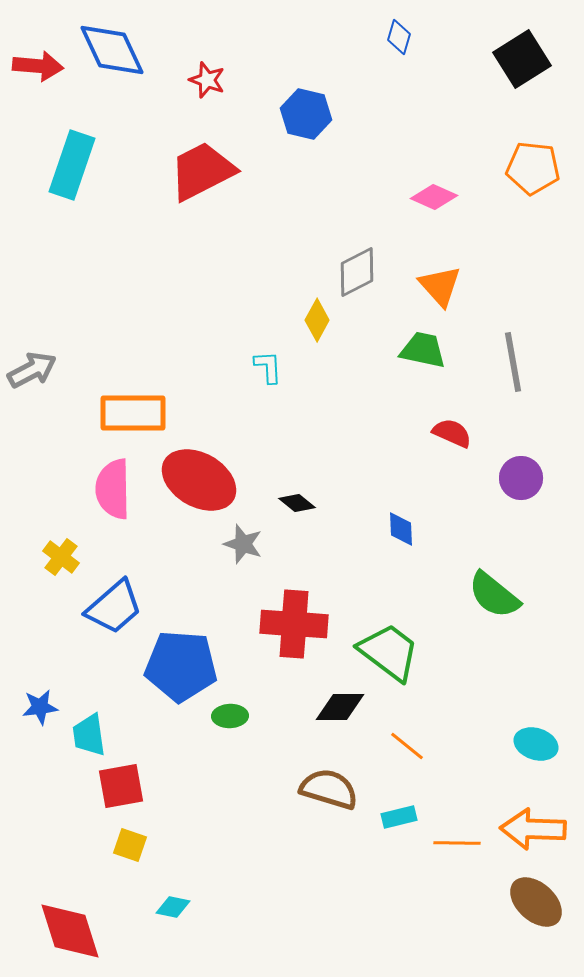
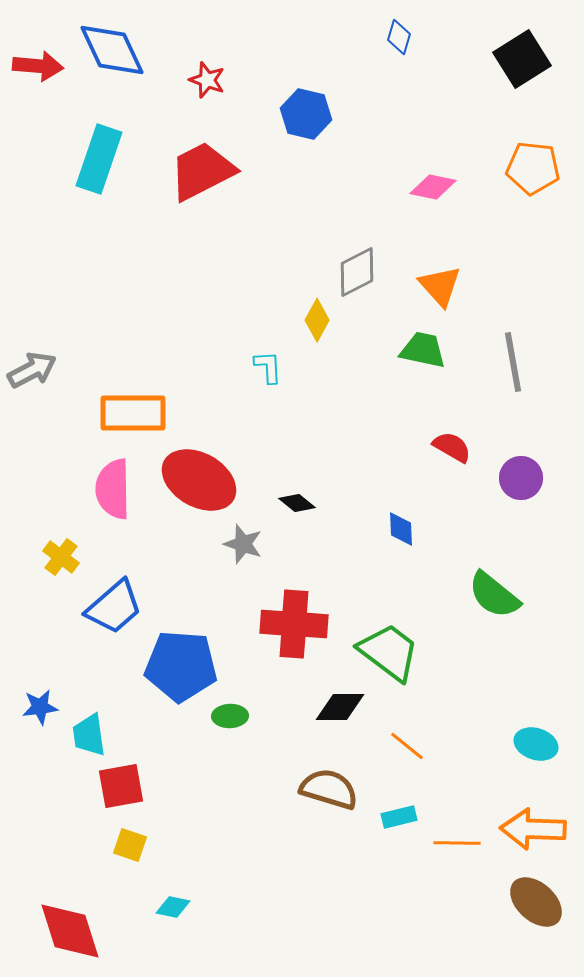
cyan rectangle at (72, 165): moved 27 px right, 6 px up
pink diamond at (434, 197): moved 1 px left, 10 px up; rotated 12 degrees counterclockwise
red semicircle at (452, 433): moved 14 px down; rotated 6 degrees clockwise
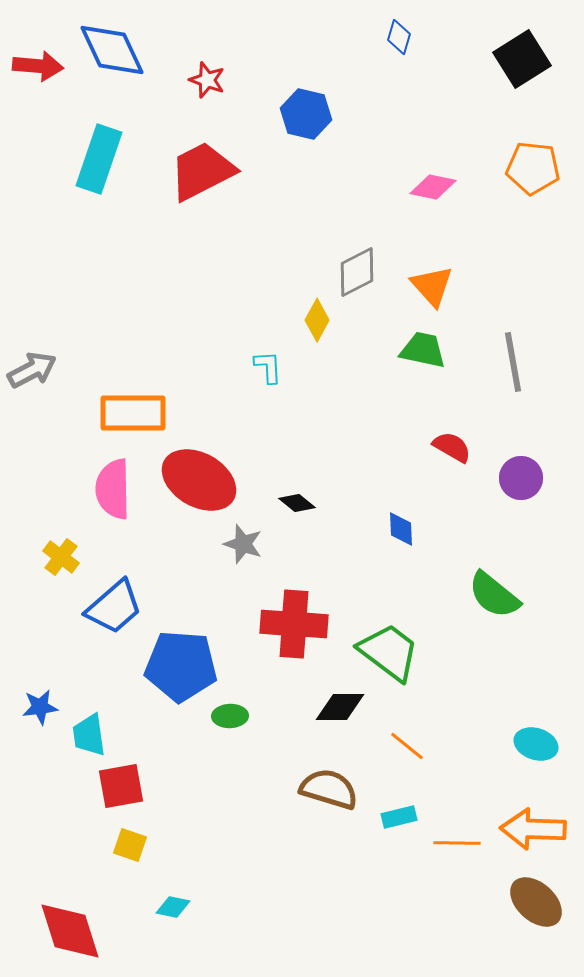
orange triangle at (440, 286): moved 8 px left
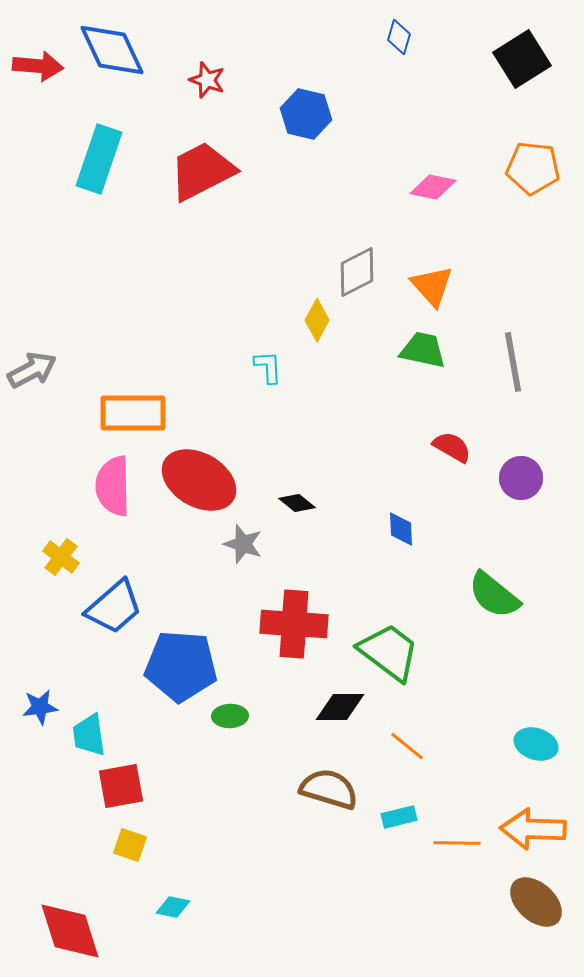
pink semicircle at (113, 489): moved 3 px up
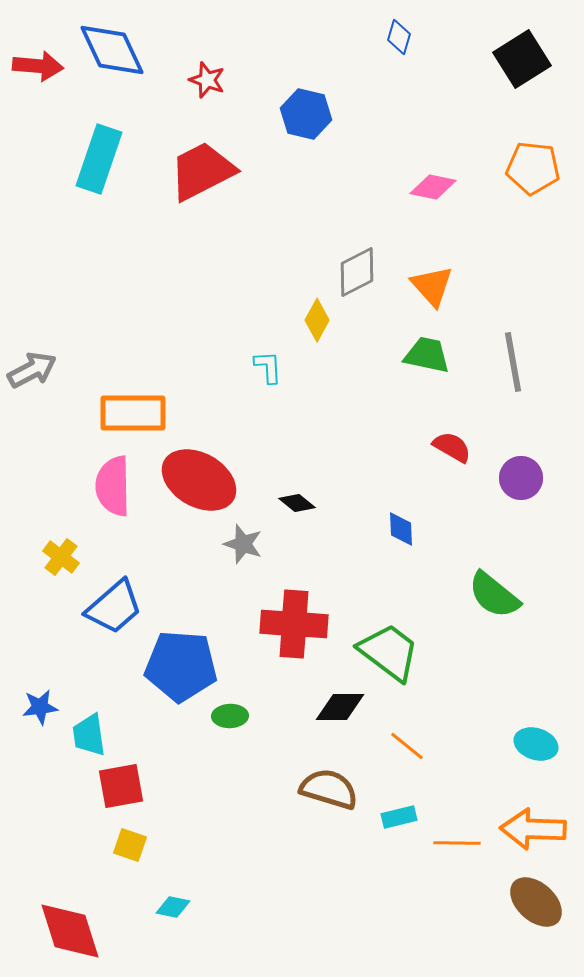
green trapezoid at (423, 350): moved 4 px right, 5 px down
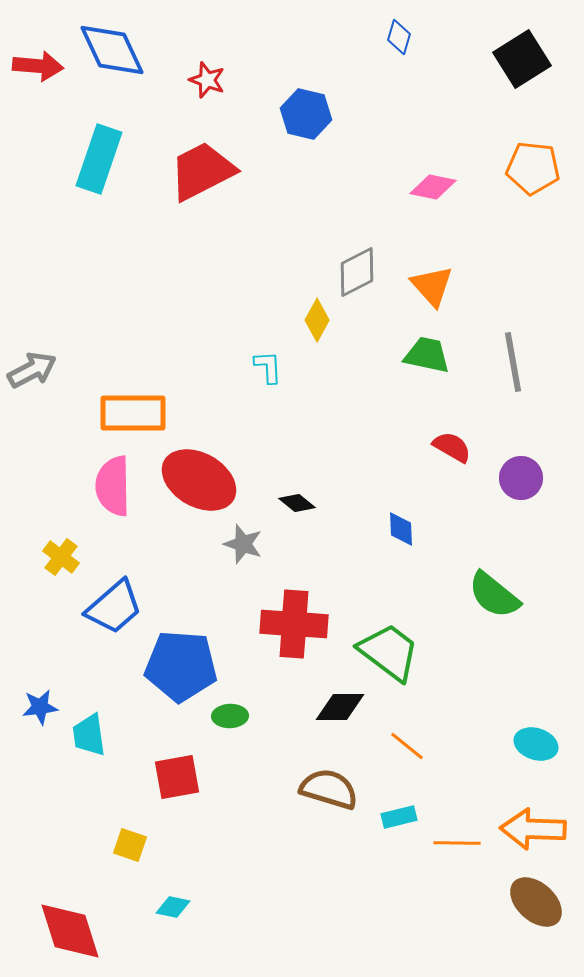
red square at (121, 786): moved 56 px right, 9 px up
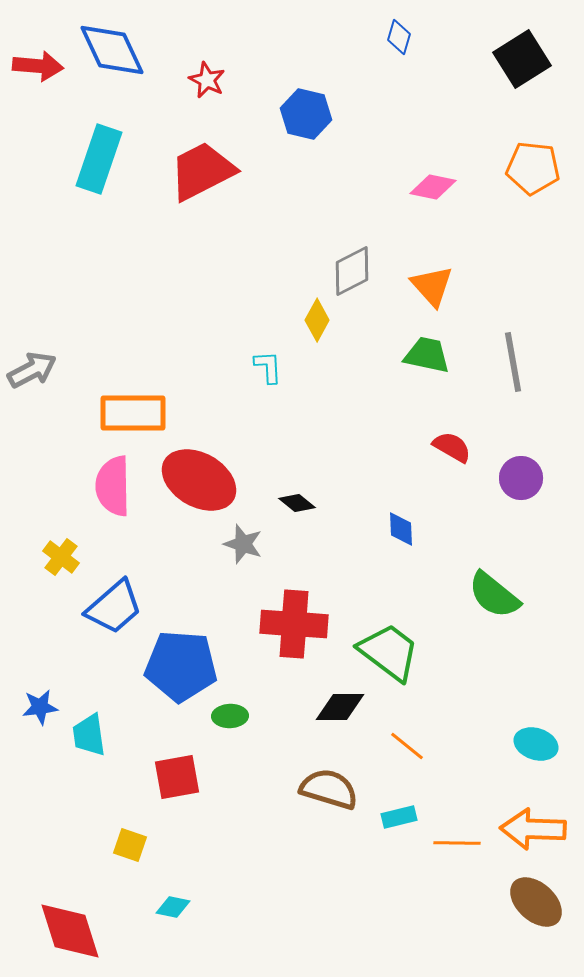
red star at (207, 80): rotated 6 degrees clockwise
gray diamond at (357, 272): moved 5 px left, 1 px up
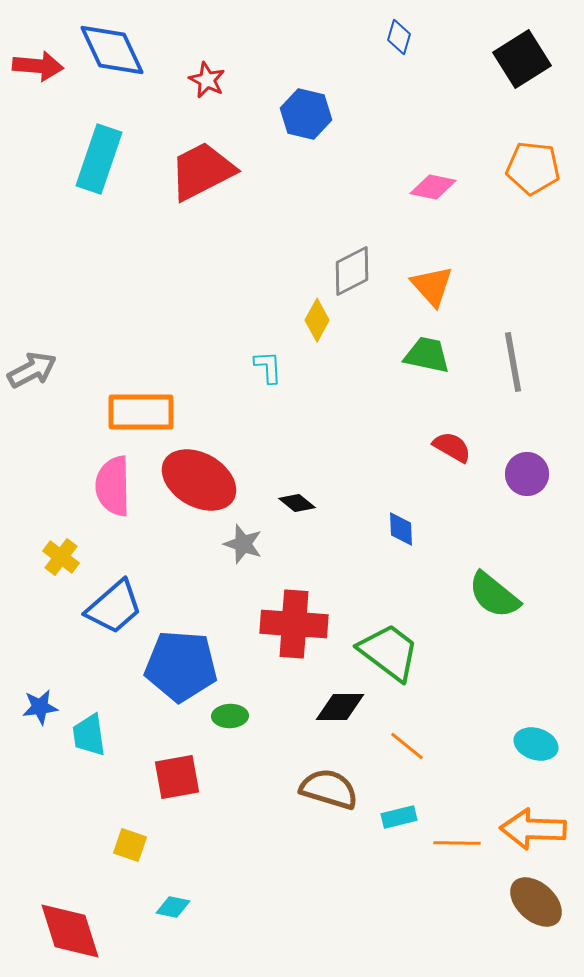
orange rectangle at (133, 413): moved 8 px right, 1 px up
purple circle at (521, 478): moved 6 px right, 4 px up
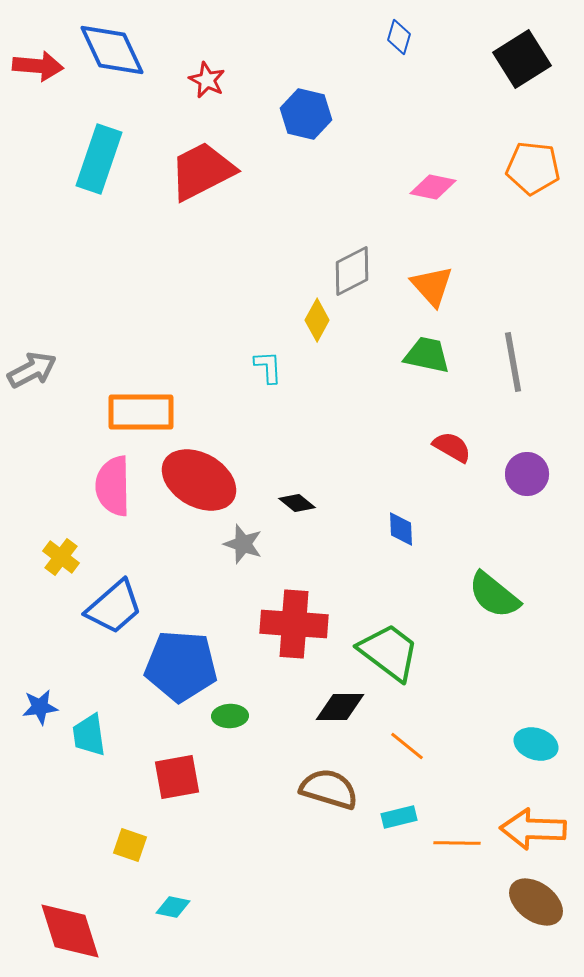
brown ellipse at (536, 902): rotated 6 degrees counterclockwise
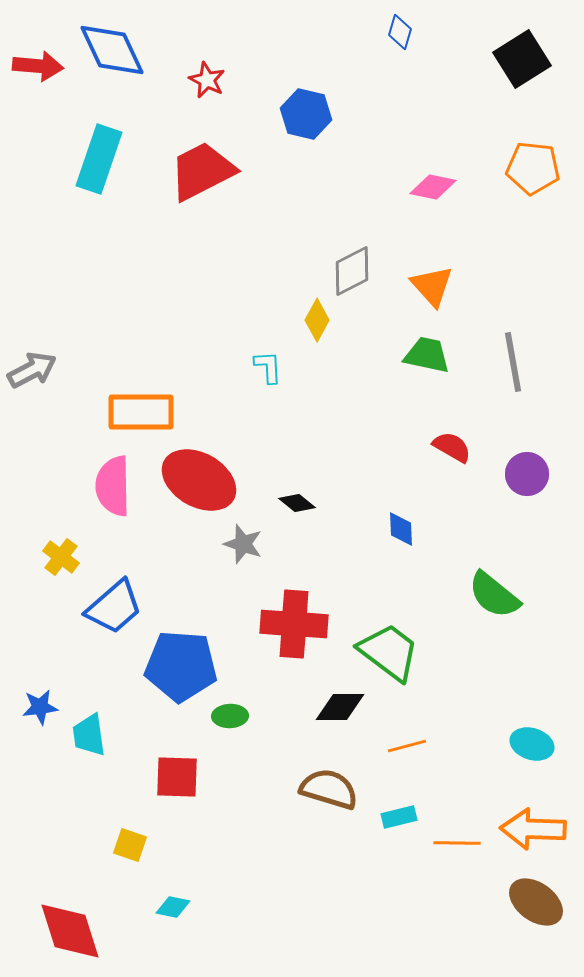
blue diamond at (399, 37): moved 1 px right, 5 px up
cyan ellipse at (536, 744): moved 4 px left
orange line at (407, 746): rotated 54 degrees counterclockwise
red square at (177, 777): rotated 12 degrees clockwise
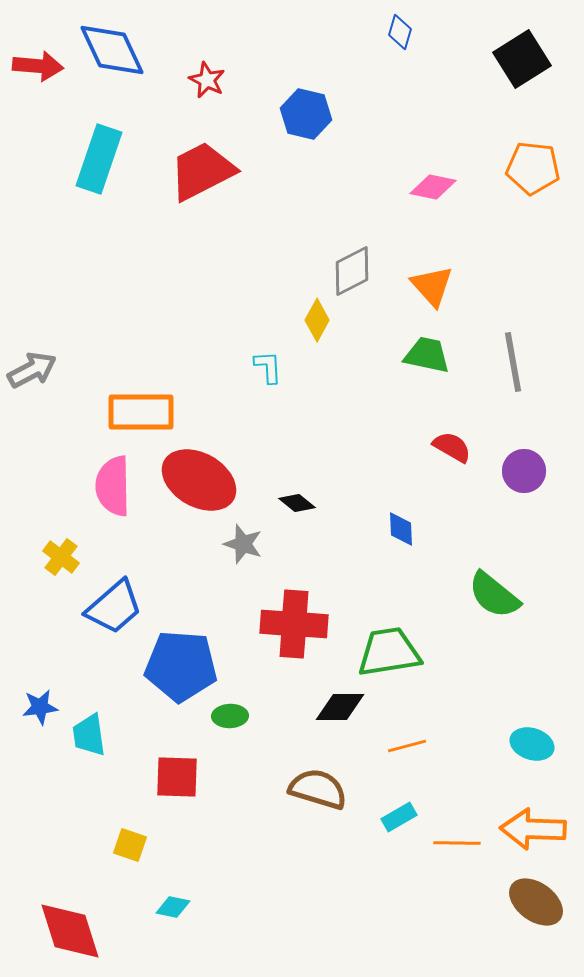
purple circle at (527, 474): moved 3 px left, 3 px up
green trapezoid at (389, 652): rotated 46 degrees counterclockwise
brown semicircle at (329, 789): moved 11 px left
cyan rectangle at (399, 817): rotated 16 degrees counterclockwise
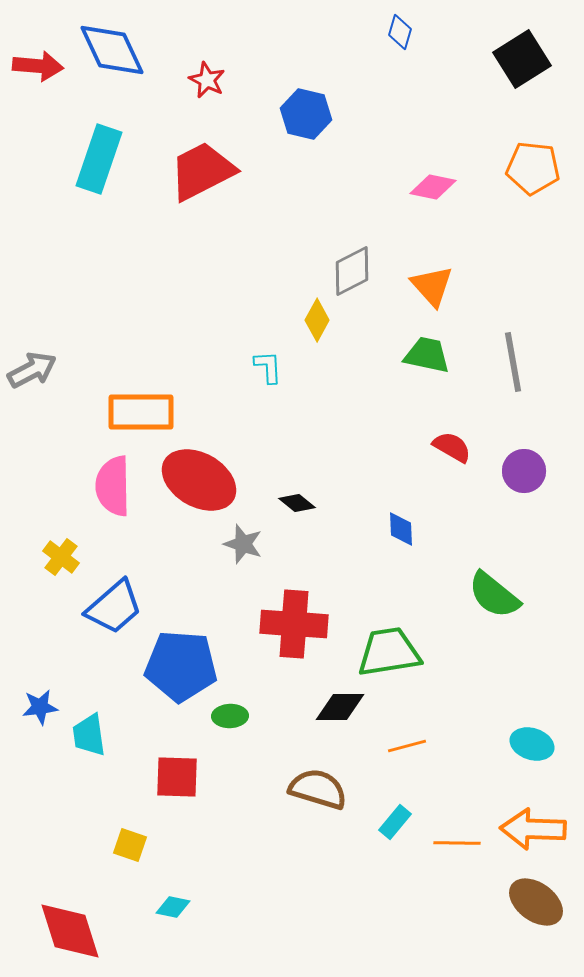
cyan rectangle at (399, 817): moved 4 px left, 5 px down; rotated 20 degrees counterclockwise
